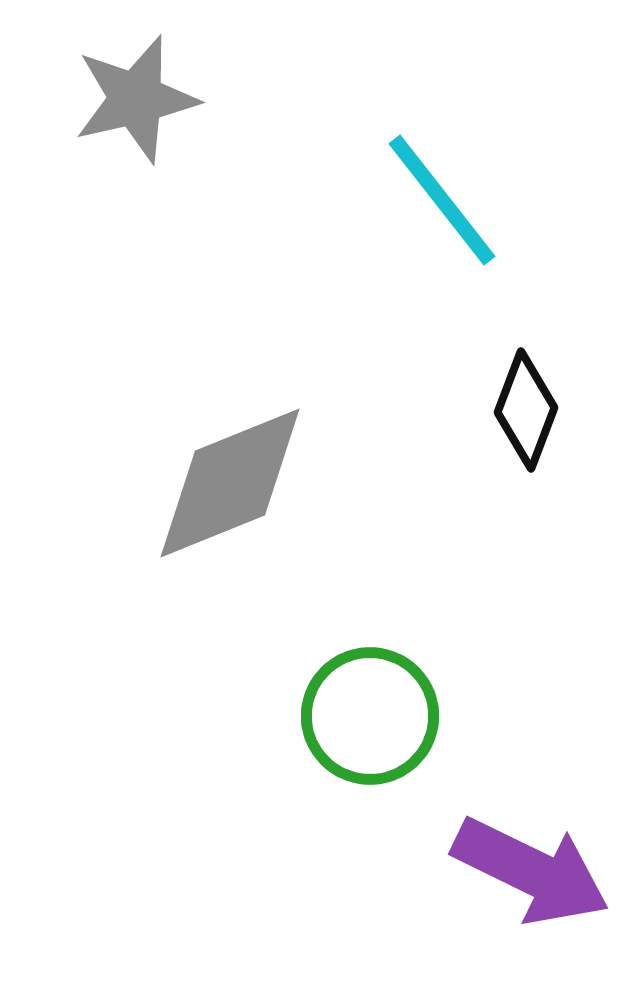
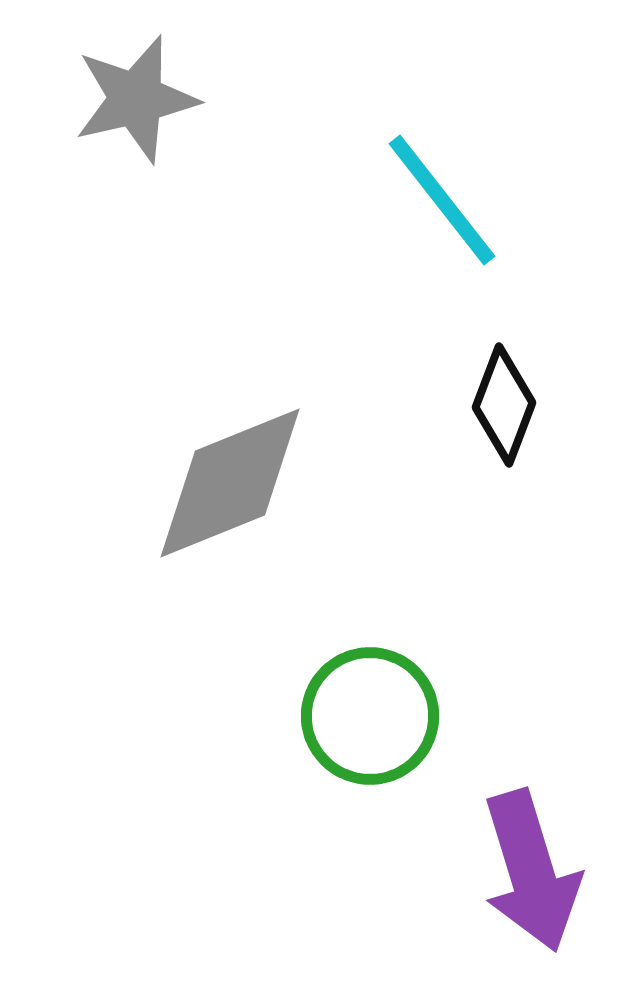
black diamond: moved 22 px left, 5 px up
purple arrow: rotated 47 degrees clockwise
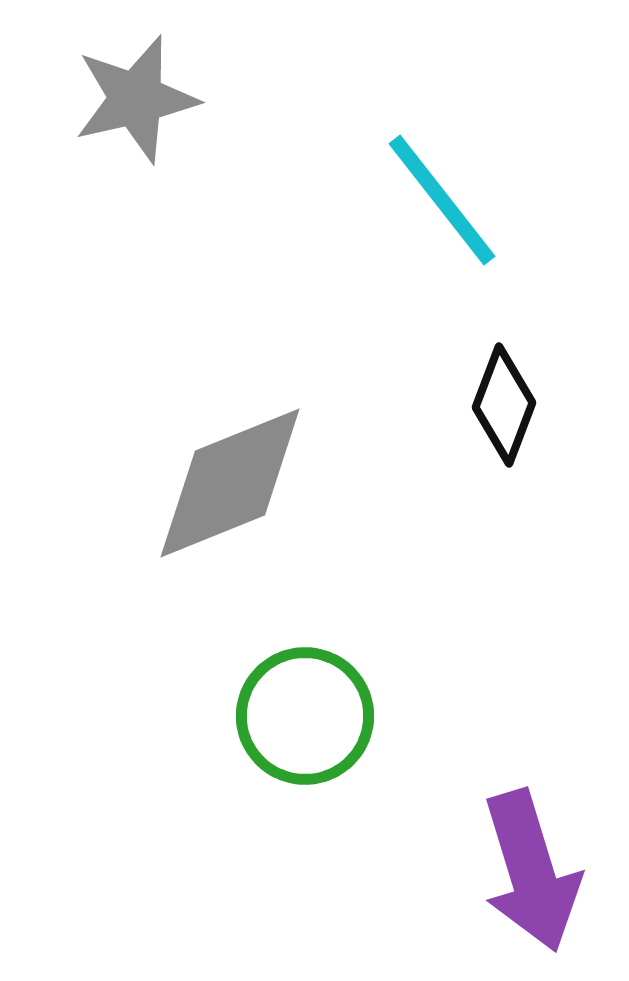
green circle: moved 65 px left
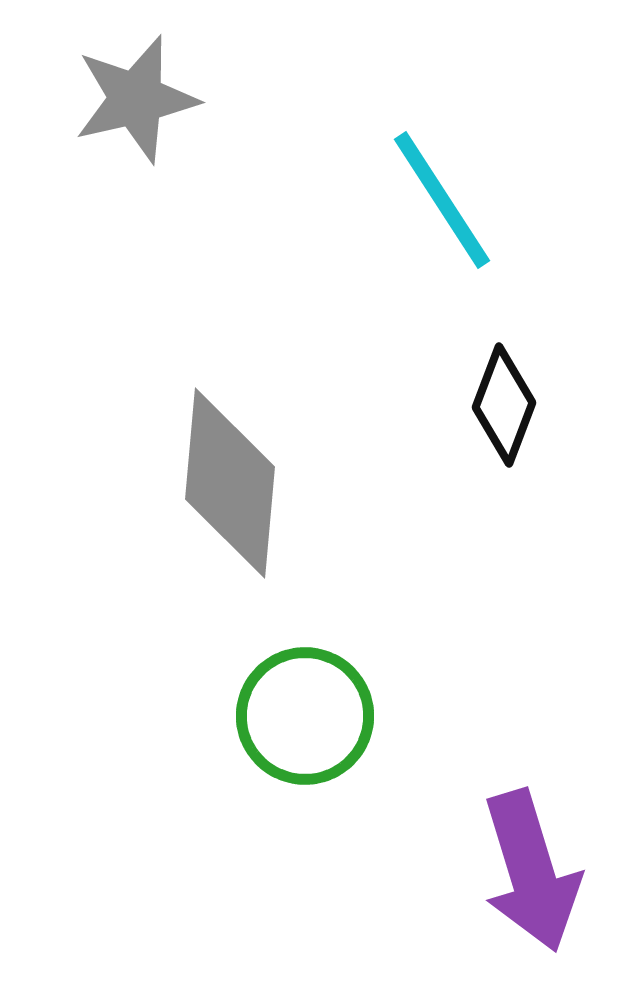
cyan line: rotated 5 degrees clockwise
gray diamond: rotated 63 degrees counterclockwise
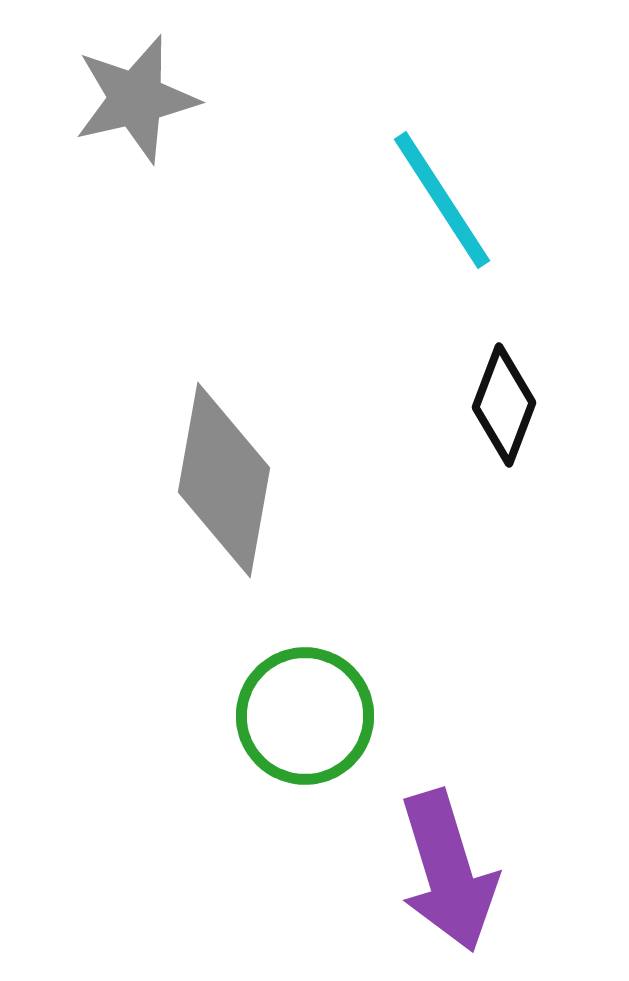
gray diamond: moved 6 px left, 3 px up; rotated 5 degrees clockwise
purple arrow: moved 83 px left
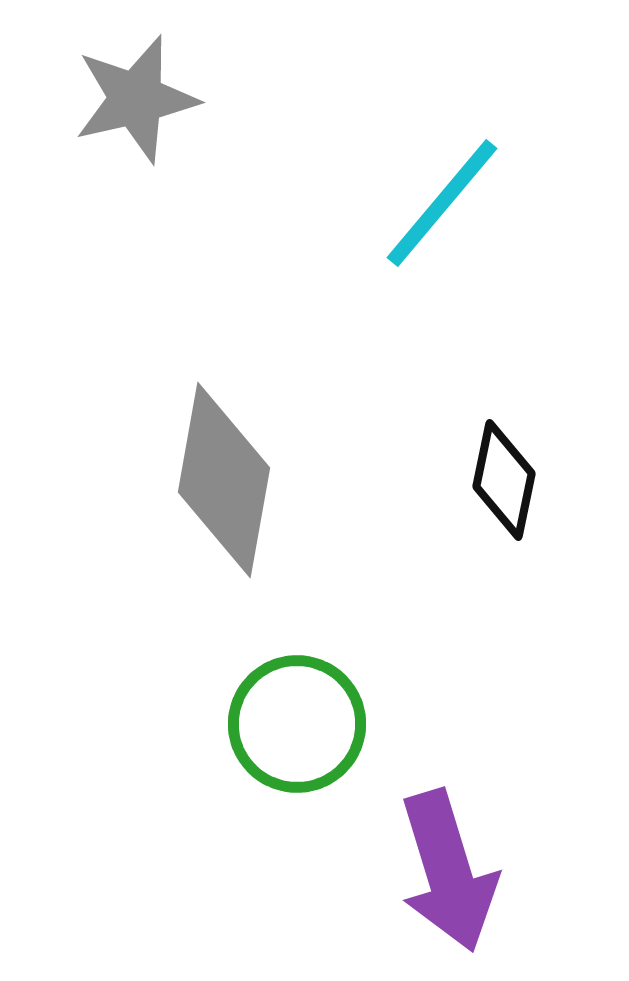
cyan line: moved 3 px down; rotated 73 degrees clockwise
black diamond: moved 75 px down; rotated 9 degrees counterclockwise
green circle: moved 8 px left, 8 px down
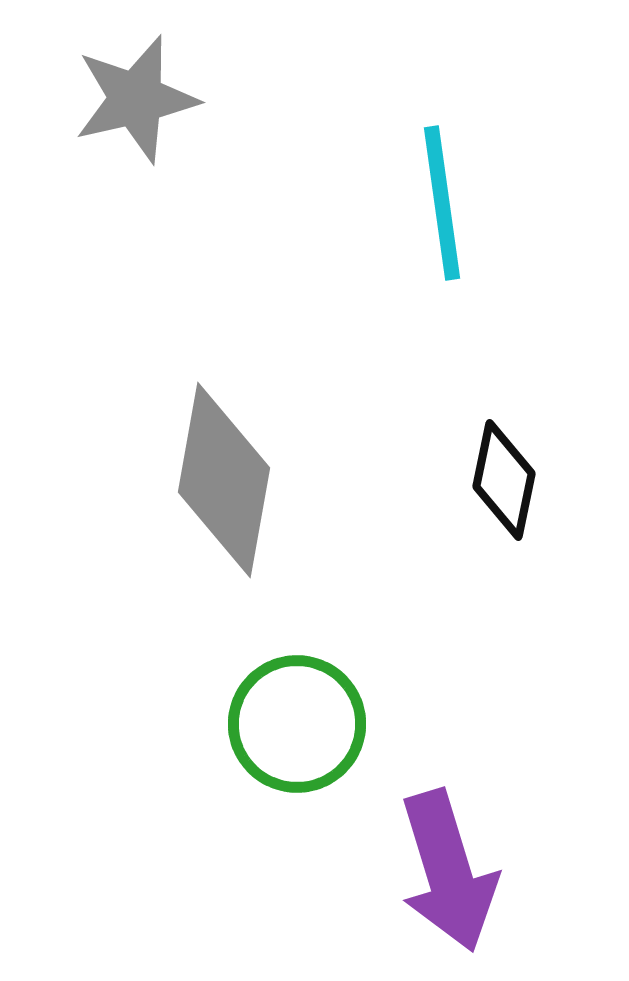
cyan line: rotated 48 degrees counterclockwise
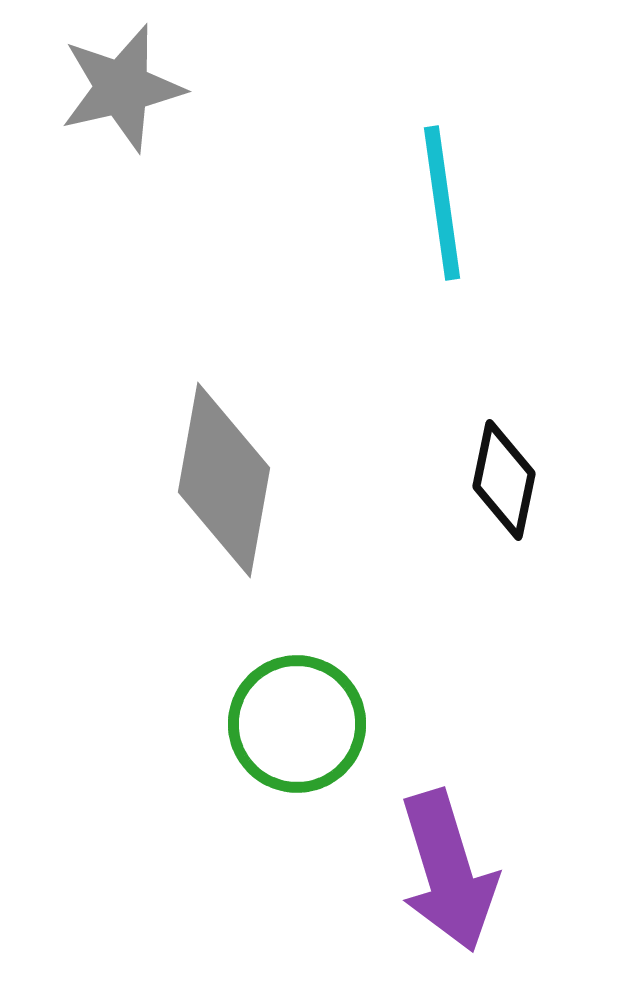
gray star: moved 14 px left, 11 px up
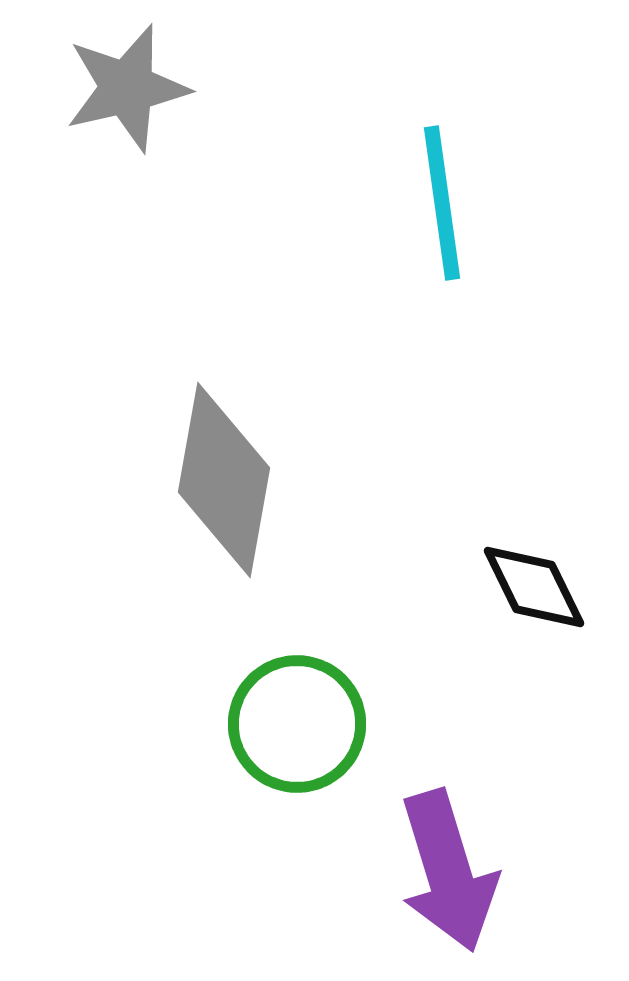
gray star: moved 5 px right
black diamond: moved 30 px right, 107 px down; rotated 38 degrees counterclockwise
